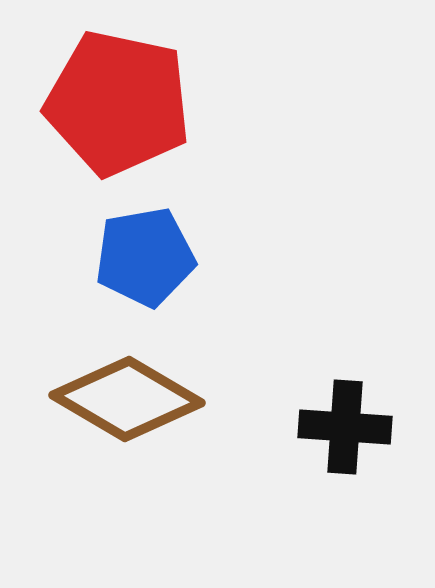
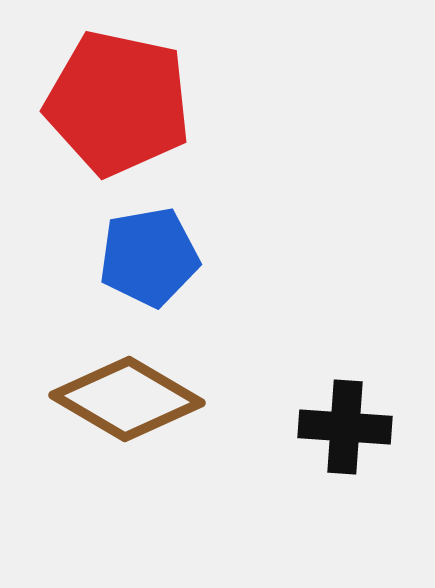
blue pentagon: moved 4 px right
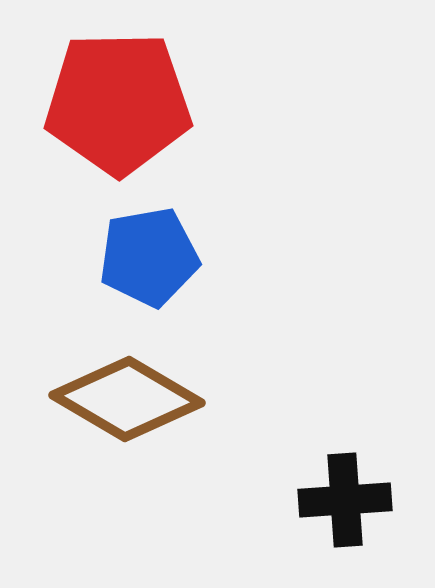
red pentagon: rotated 13 degrees counterclockwise
black cross: moved 73 px down; rotated 8 degrees counterclockwise
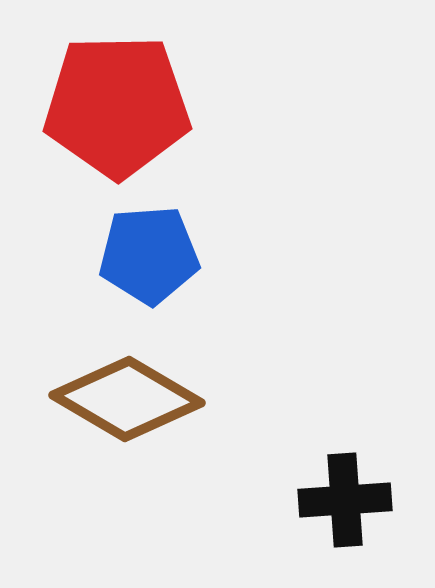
red pentagon: moved 1 px left, 3 px down
blue pentagon: moved 2 px up; rotated 6 degrees clockwise
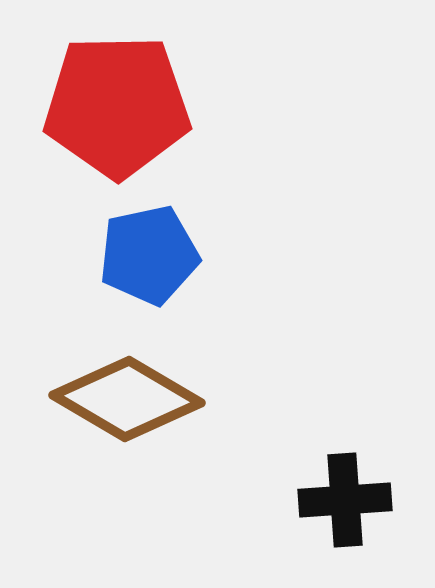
blue pentagon: rotated 8 degrees counterclockwise
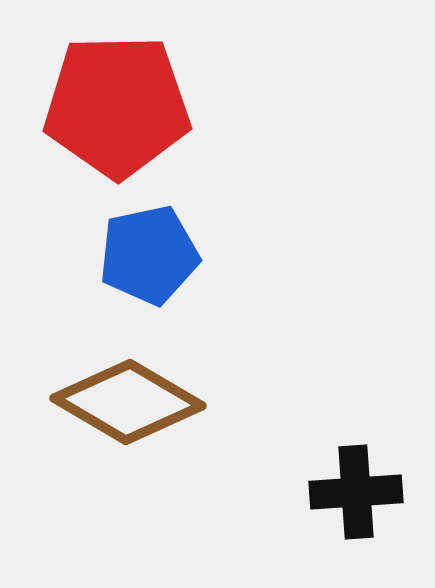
brown diamond: moved 1 px right, 3 px down
black cross: moved 11 px right, 8 px up
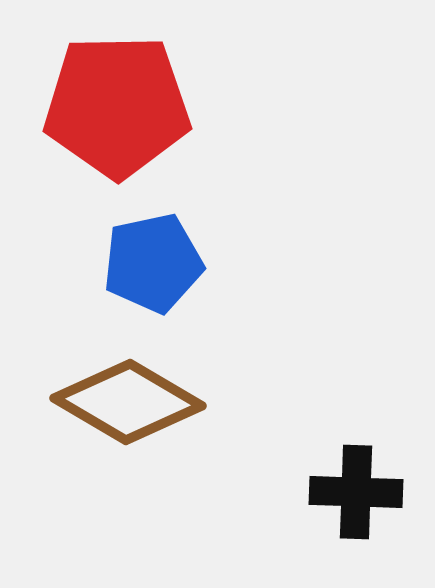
blue pentagon: moved 4 px right, 8 px down
black cross: rotated 6 degrees clockwise
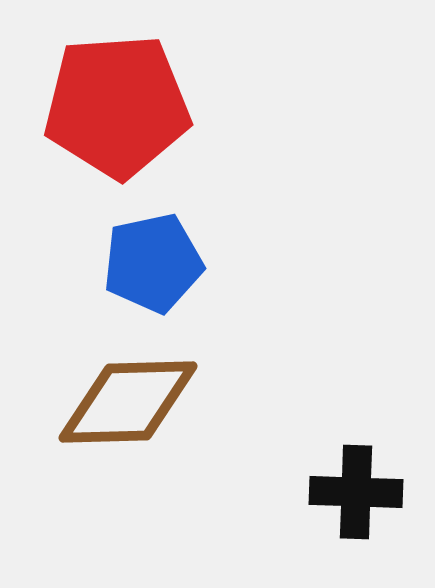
red pentagon: rotated 3 degrees counterclockwise
brown diamond: rotated 32 degrees counterclockwise
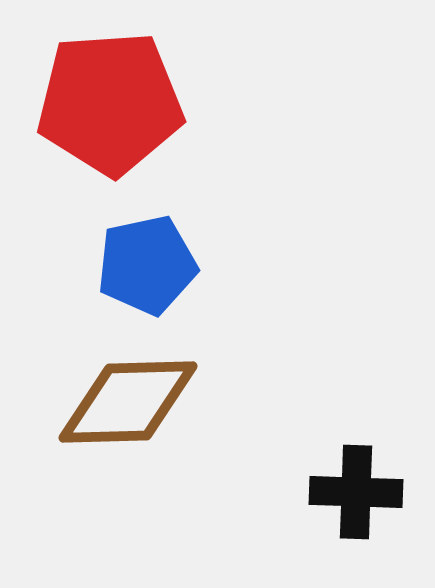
red pentagon: moved 7 px left, 3 px up
blue pentagon: moved 6 px left, 2 px down
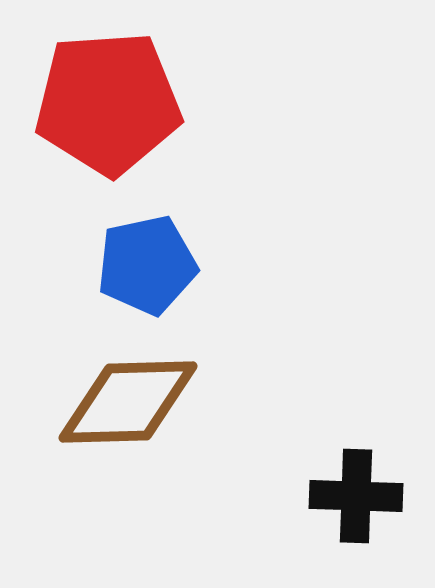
red pentagon: moved 2 px left
black cross: moved 4 px down
